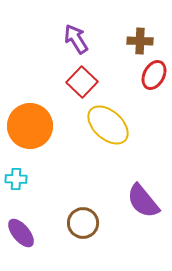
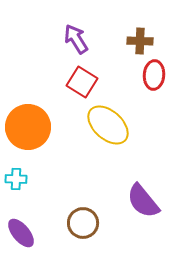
red ellipse: rotated 24 degrees counterclockwise
red square: rotated 12 degrees counterclockwise
orange circle: moved 2 px left, 1 px down
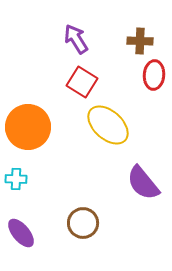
purple semicircle: moved 18 px up
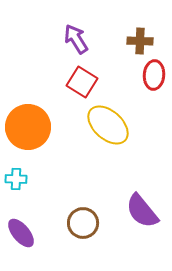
purple semicircle: moved 1 px left, 28 px down
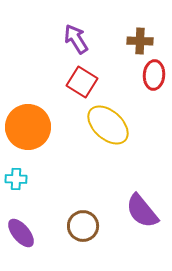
brown circle: moved 3 px down
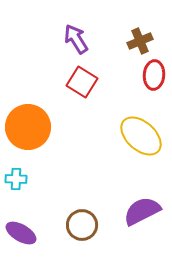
brown cross: rotated 25 degrees counterclockwise
yellow ellipse: moved 33 px right, 11 px down
purple semicircle: rotated 102 degrees clockwise
brown circle: moved 1 px left, 1 px up
purple ellipse: rotated 20 degrees counterclockwise
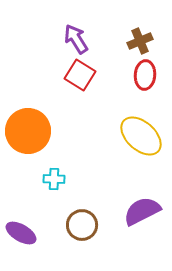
red ellipse: moved 9 px left
red square: moved 2 px left, 7 px up
orange circle: moved 4 px down
cyan cross: moved 38 px right
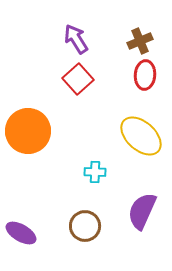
red square: moved 2 px left, 4 px down; rotated 16 degrees clockwise
cyan cross: moved 41 px right, 7 px up
purple semicircle: rotated 39 degrees counterclockwise
brown circle: moved 3 px right, 1 px down
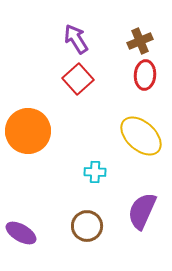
brown circle: moved 2 px right
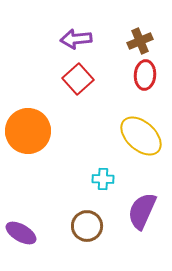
purple arrow: rotated 64 degrees counterclockwise
cyan cross: moved 8 px right, 7 px down
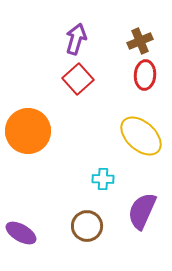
purple arrow: rotated 112 degrees clockwise
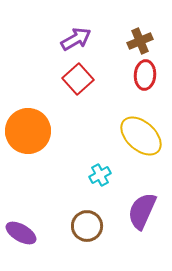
purple arrow: rotated 44 degrees clockwise
cyan cross: moved 3 px left, 4 px up; rotated 30 degrees counterclockwise
